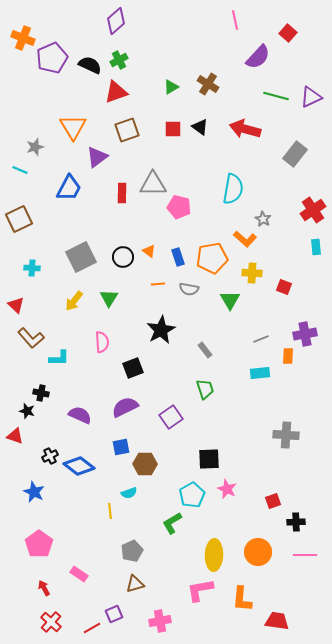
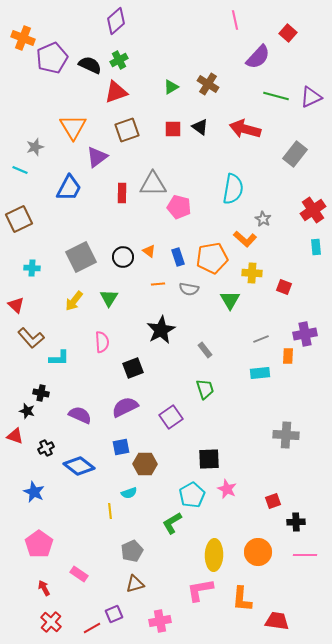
black cross at (50, 456): moved 4 px left, 8 px up
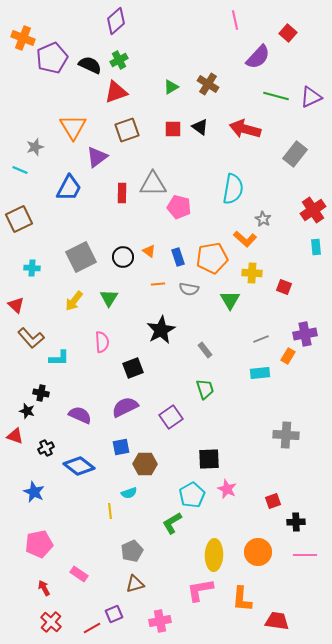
orange rectangle at (288, 356): rotated 28 degrees clockwise
pink pentagon at (39, 544): rotated 24 degrees clockwise
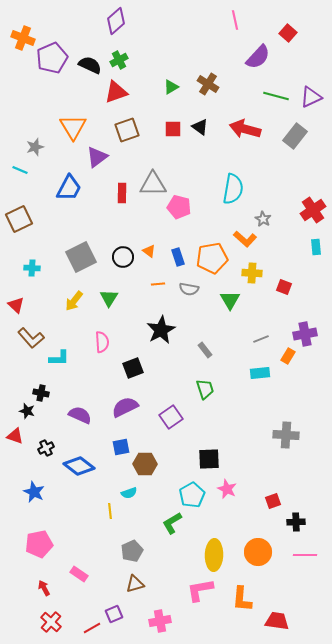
gray rectangle at (295, 154): moved 18 px up
